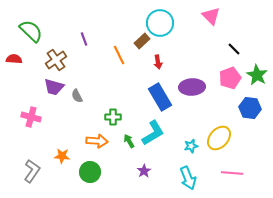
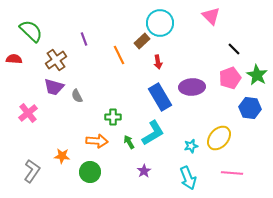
pink cross: moved 3 px left, 4 px up; rotated 36 degrees clockwise
green arrow: moved 1 px down
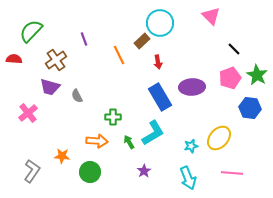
green semicircle: rotated 90 degrees counterclockwise
purple trapezoid: moved 4 px left
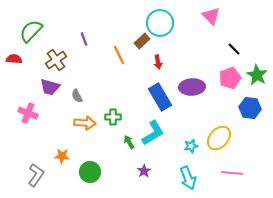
pink cross: rotated 30 degrees counterclockwise
orange arrow: moved 12 px left, 18 px up
gray L-shape: moved 4 px right, 4 px down
